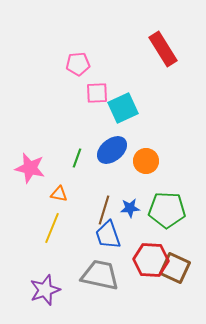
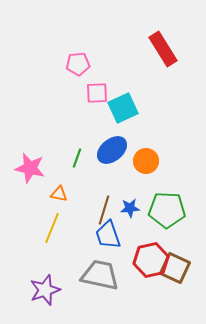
red hexagon: rotated 16 degrees counterclockwise
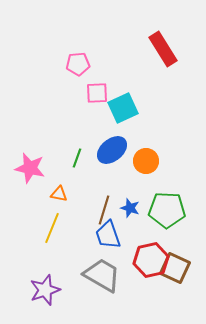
blue star: rotated 24 degrees clockwise
gray trapezoid: moved 2 px right; rotated 18 degrees clockwise
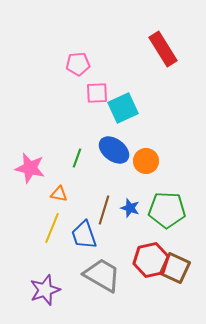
blue ellipse: moved 2 px right; rotated 76 degrees clockwise
blue trapezoid: moved 24 px left
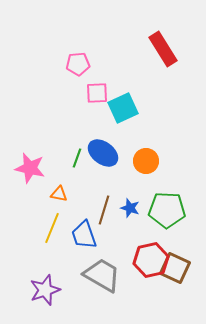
blue ellipse: moved 11 px left, 3 px down
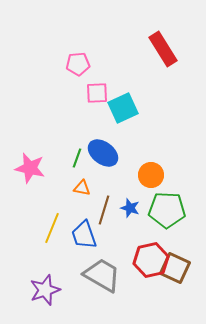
orange circle: moved 5 px right, 14 px down
orange triangle: moved 23 px right, 6 px up
